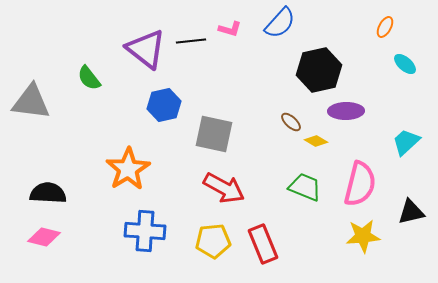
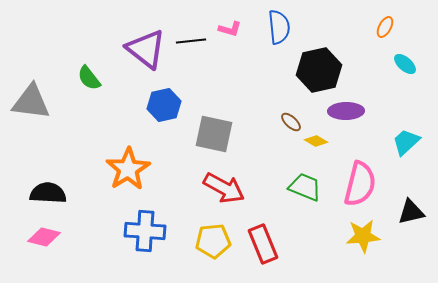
blue semicircle: moved 1 px left, 4 px down; rotated 48 degrees counterclockwise
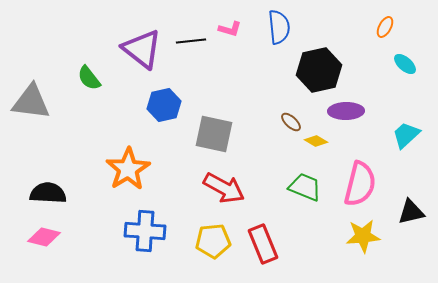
purple triangle: moved 4 px left
cyan trapezoid: moved 7 px up
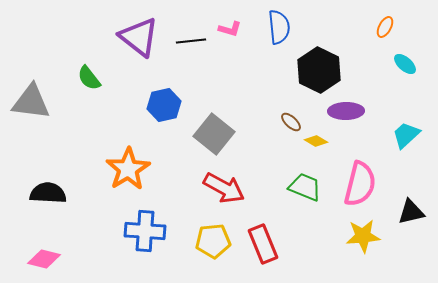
purple triangle: moved 3 px left, 12 px up
black hexagon: rotated 21 degrees counterclockwise
gray square: rotated 27 degrees clockwise
pink diamond: moved 22 px down
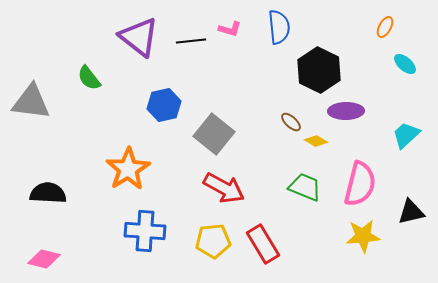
red rectangle: rotated 9 degrees counterclockwise
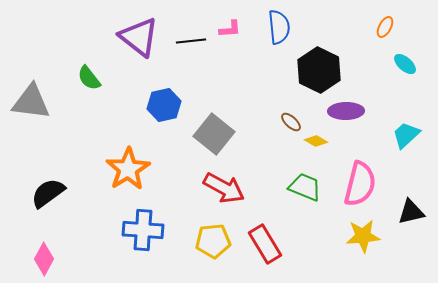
pink L-shape: rotated 20 degrees counterclockwise
black semicircle: rotated 39 degrees counterclockwise
blue cross: moved 2 px left, 1 px up
red rectangle: moved 2 px right
pink diamond: rotated 76 degrees counterclockwise
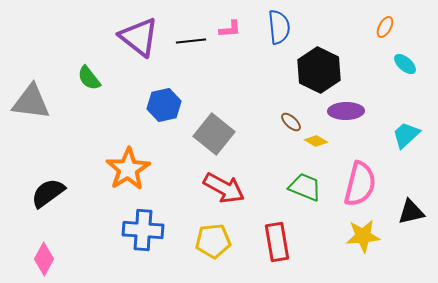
red rectangle: moved 12 px right, 2 px up; rotated 21 degrees clockwise
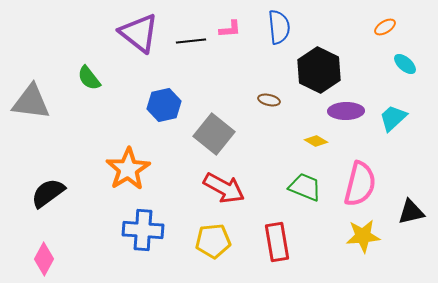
orange ellipse: rotated 30 degrees clockwise
purple triangle: moved 4 px up
brown ellipse: moved 22 px left, 22 px up; rotated 30 degrees counterclockwise
cyan trapezoid: moved 13 px left, 17 px up
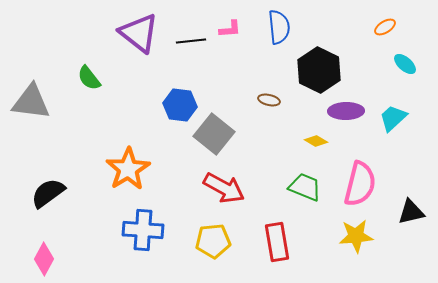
blue hexagon: moved 16 px right; rotated 20 degrees clockwise
yellow star: moved 7 px left
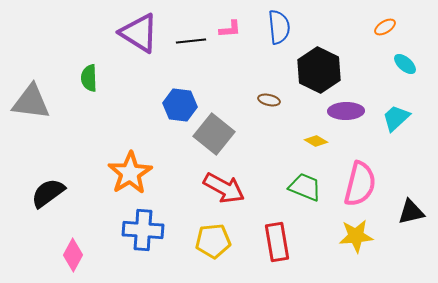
purple triangle: rotated 6 degrees counterclockwise
green semicircle: rotated 36 degrees clockwise
cyan trapezoid: moved 3 px right
orange star: moved 2 px right, 4 px down
pink diamond: moved 29 px right, 4 px up
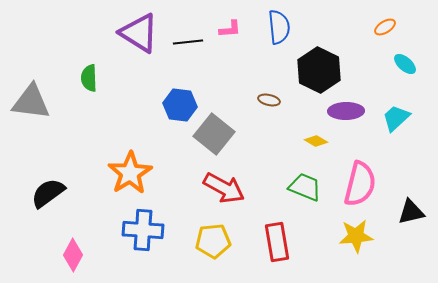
black line: moved 3 px left, 1 px down
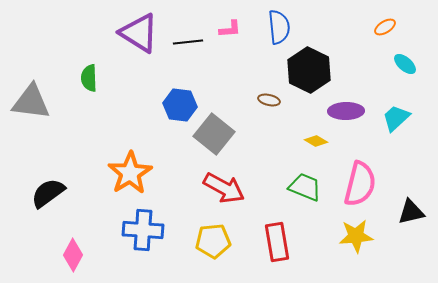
black hexagon: moved 10 px left
